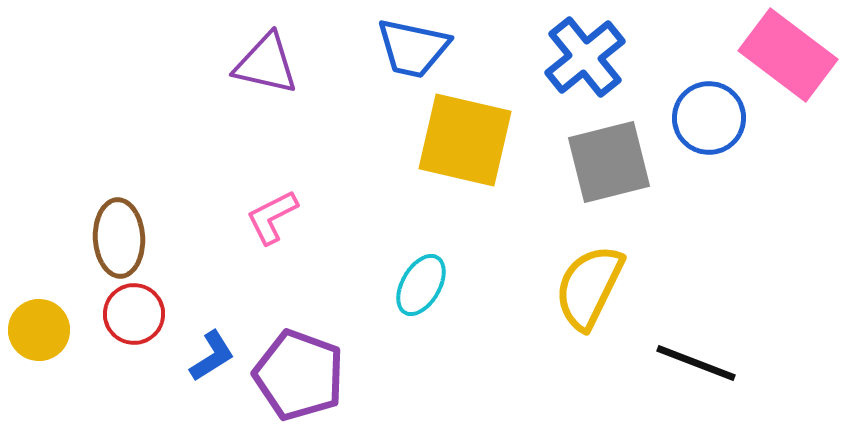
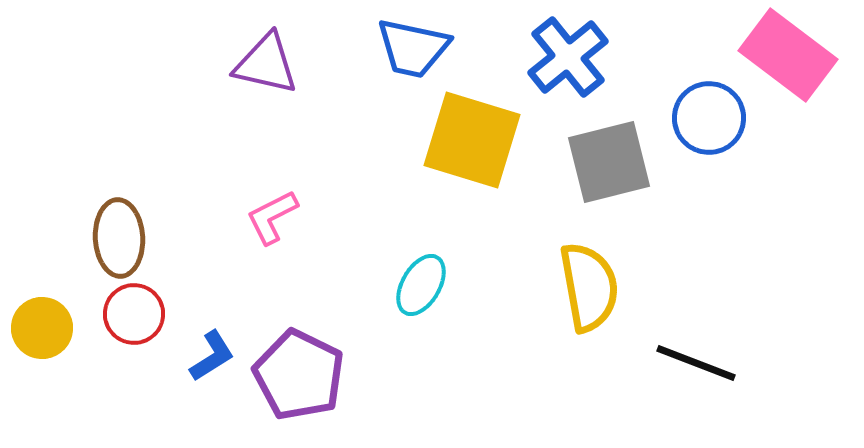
blue cross: moved 17 px left
yellow square: moved 7 px right; rotated 4 degrees clockwise
yellow semicircle: rotated 144 degrees clockwise
yellow circle: moved 3 px right, 2 px up
purple pentagon: rotated 6 degrees clockwise
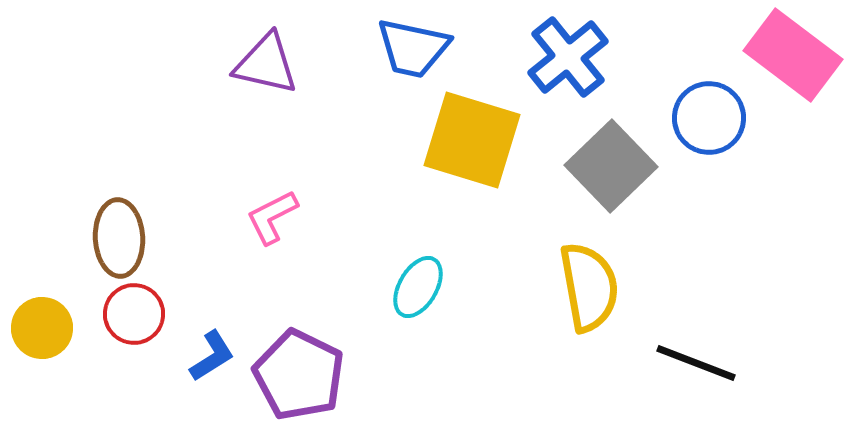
pink rectangle: moved 5 px right
gray square: moved 2 px right, 4 px down; rotated 30 degrees counterclockwise
cyan ellipse: moved 3 px left, 2 px down
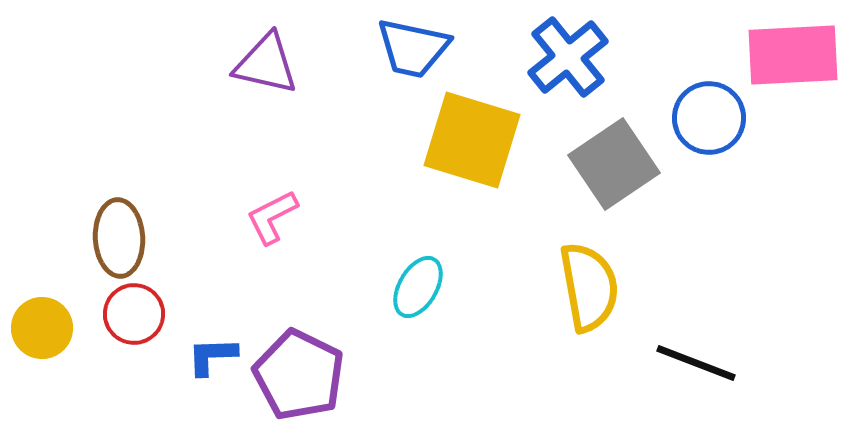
pink rectangle: rotated 40 degrees counterclockwise
gray square: moved 3 px right, 2 px up; rotated 10 degrees clockwise
blue L-shape: rotated 150 degrees counterclockwise
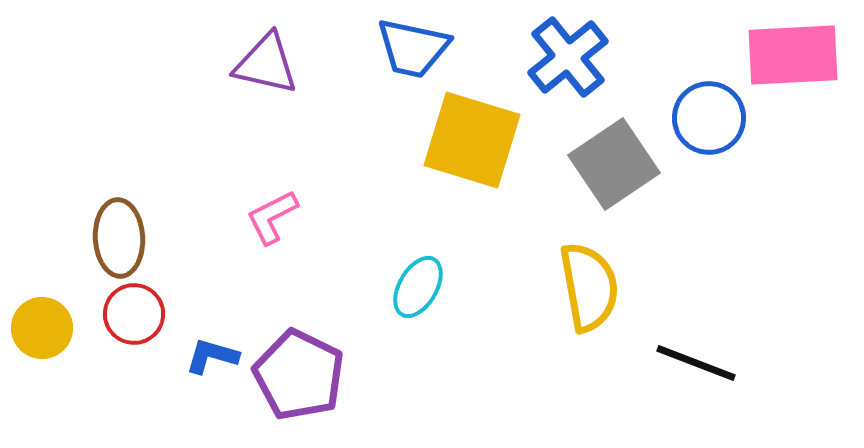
blue L-shape: rotated 18 degrees clockwise
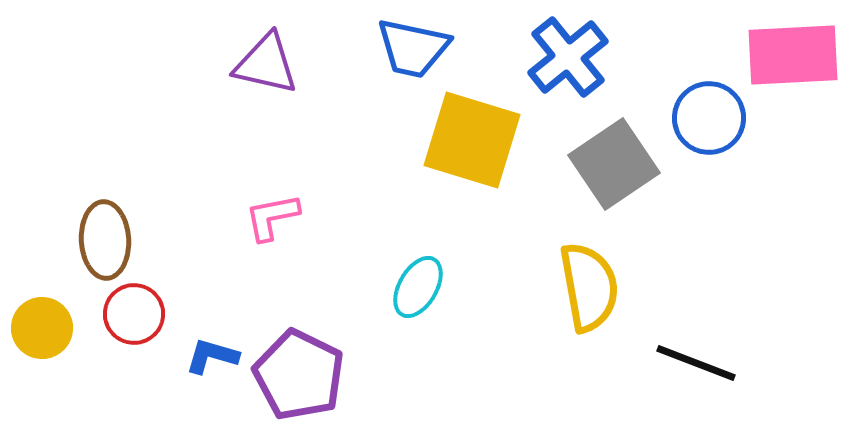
pink L-shape: rotated 16 degrees clockwise
brown ellipse: moved 14 px left, 2 px down
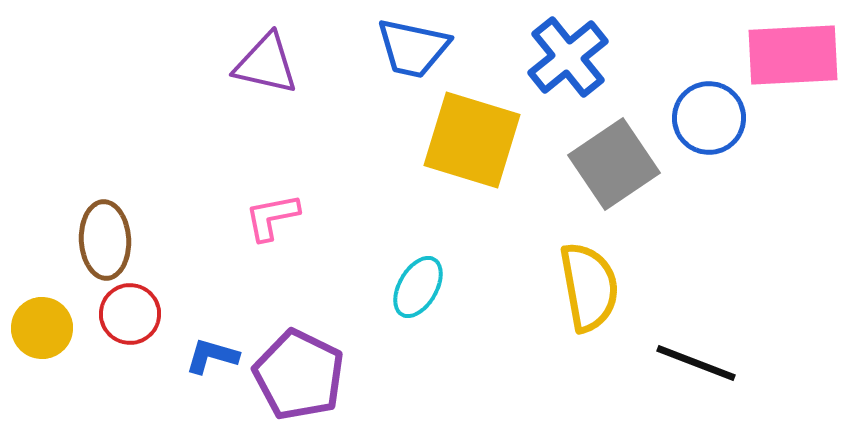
red circle: moved 4 px left
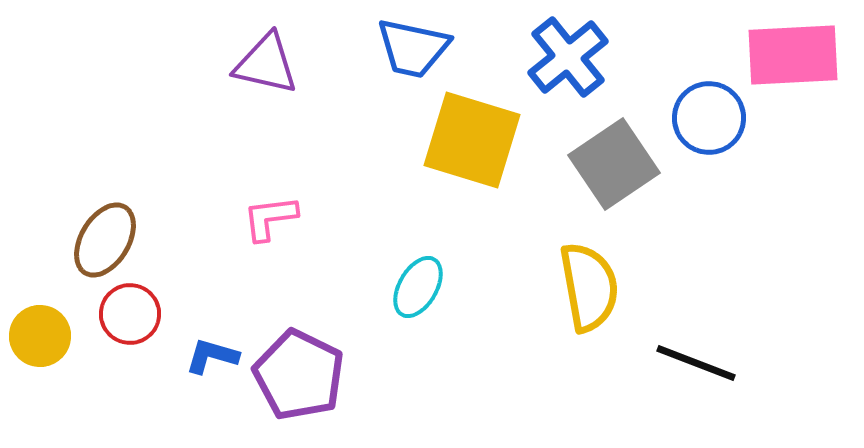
pink L-shape: moved 2 px left, 1 px down; rotated 4 degrees clockwise
brown ellipse: rotated 34 degrees clockwise
yellow circle: moved 2 px left, 8 px down
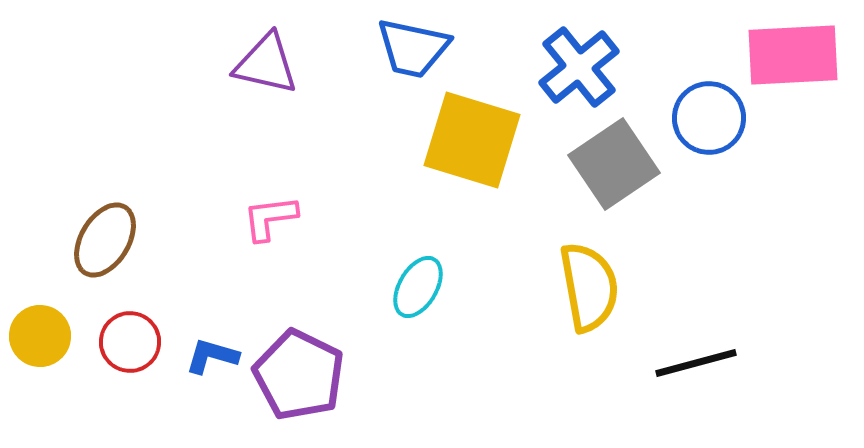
blue cross: moved 11 px right, 10 px down
red circle: moved 28 px down
black line: rotated 36 degrees counterclockwise
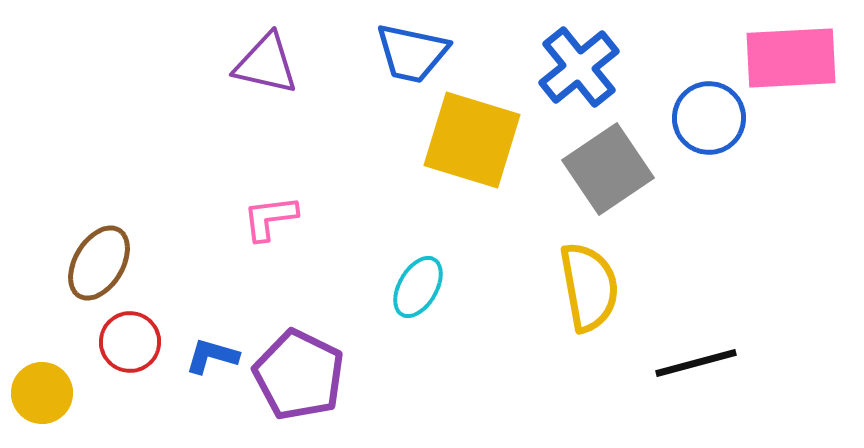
blue trapezoid: moved 1 px left, 5 px down
pink rectangle: moved 2 px left, 3 px down
gray square: moved 6 px left, 5 px down
brown ellipse: moved 6 px left, 23 px down
yellow circle: moved 2 px right, 57 px down
